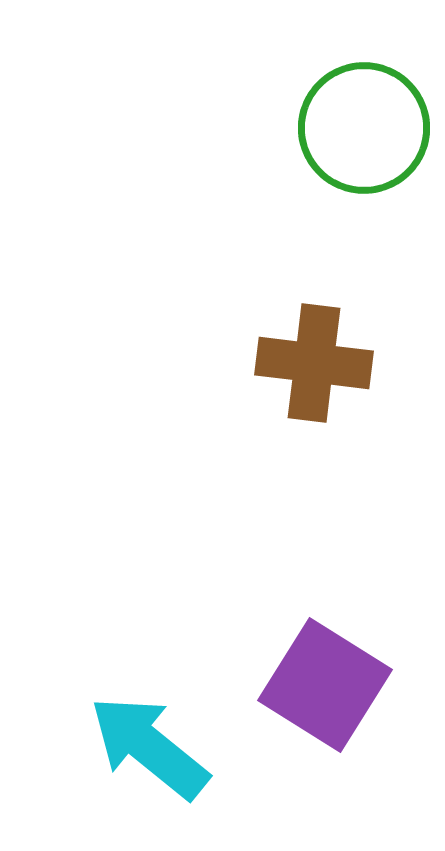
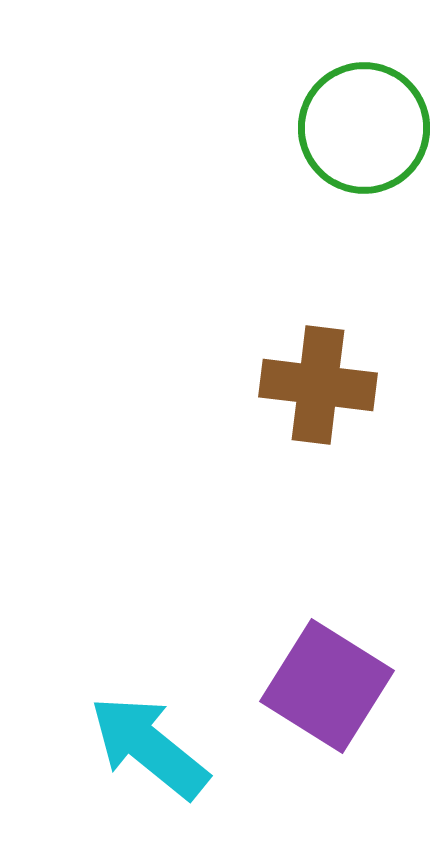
brown cross: moved 4 px right, 22 px down
purple square: moved 2 px right, 1 px down
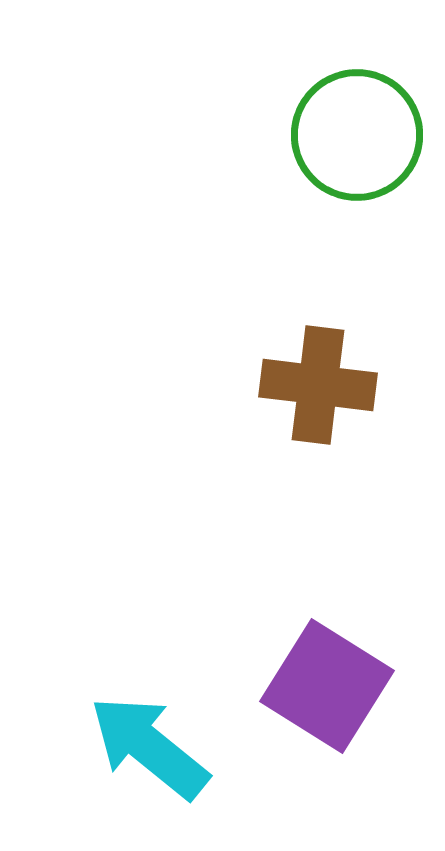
green circle: moved 7 px left, 7 px down
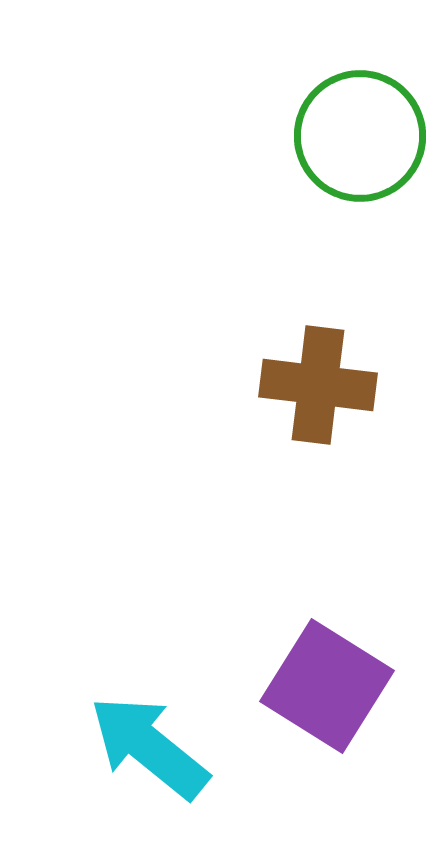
green circle: moved 3 px right, 1 px down
